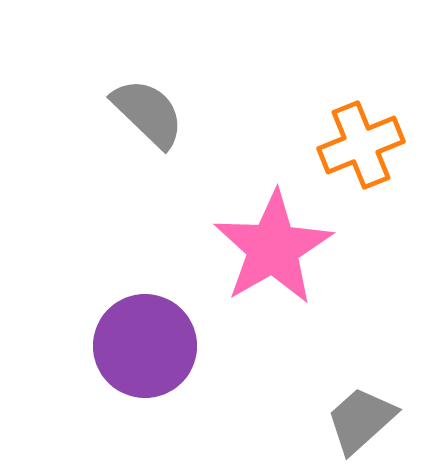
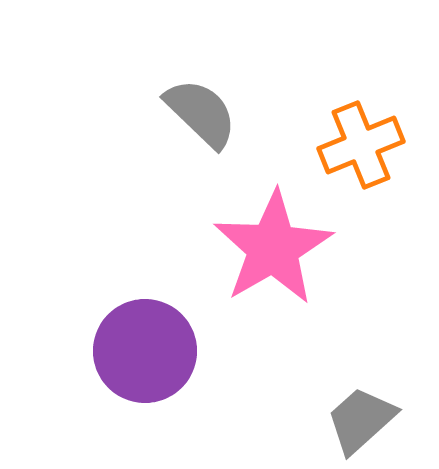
gray semicircle: moved 53 px right
purple circle: moved 5 px down
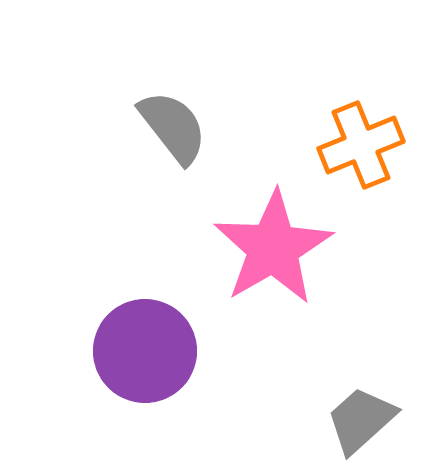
gray semicircle: moved 28 px left, 14 px down; rotated 8 degrees clockwise
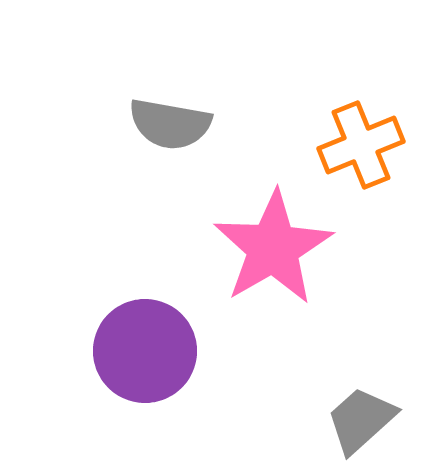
gray semicircle: moved 3 px left, 3 px up; rotated 138 degrees clockwise
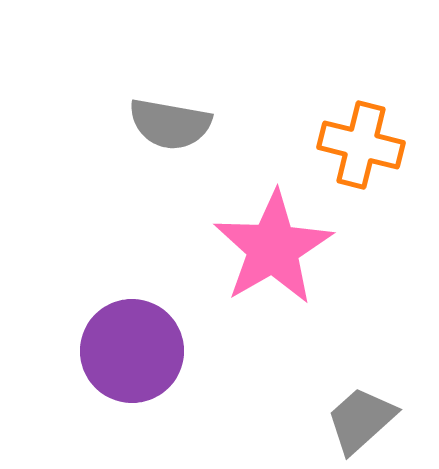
orange cross: rotated 36 degrees clockwise
purple circle: moved 13 px left
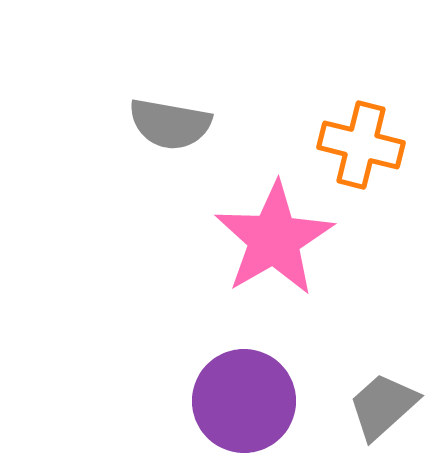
pink star: moved 1 px right, 9 px up
purple circle: moved 112 px right, 50 px down
gray trapezoid: moved 22 px right, 14 px up
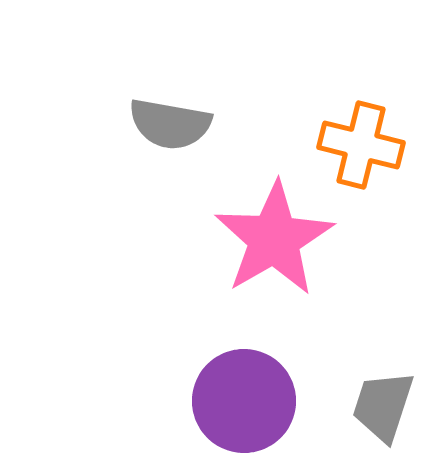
gray trapezoid: rotated 30 degrees counterclockwise
